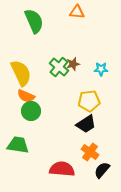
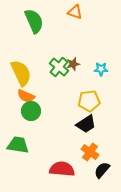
orange triangle: moved 2 px left; rotated 14 degrees clockwise
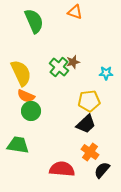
brown star: moved 2 px up
cyan star: moved 5 px right, 4 px down
black trapezoid: rotated 10 degrees counterclockwise
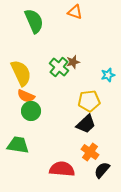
cyan star: moved 2 px right, 2 px down; rotated 16 degrees counterclockwise
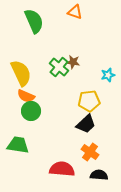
brown star: rotated 24 degrees clockwise
black semicircle: moved 3 px left, 5 px down; rotated 54 degrees clockwise
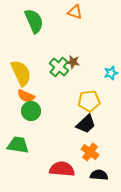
cyan star: moved 3 px right, 2 px up
